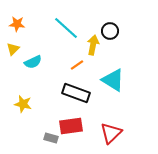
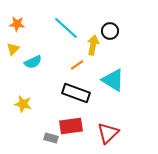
red triangle: moved 3 px left
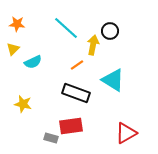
red triangle: moved 18 px right; rotated 15 degrees clockwise
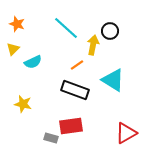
orange star: rotated 14 degrees clockwise
black rectangle: moved 1 px left, 3 px up
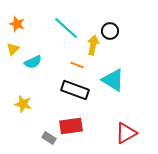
orange line: rotated 56 degrees clockwise
gray rectangle: moved 2 px left; rotated 16 degrees clockwise
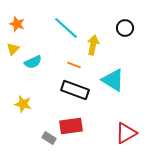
black circle: moved 15 px right, 3 px up
orange line: moved 3 px left
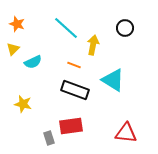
red triangle: rotated 35 degrees clockwise
gray rectangle: rotated 40 degrees clockwise
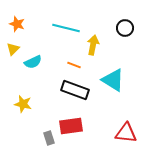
cyan line: rotated 28 degrees counterclockwise
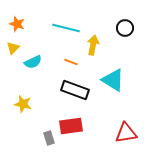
yellow triangle: moved 1 px up
orange line: moved 3 px left, 3 px up
red triangle: rotated 15 degrees counterclockwise
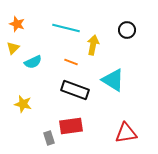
black circle: moved 2 px right, 2 px down
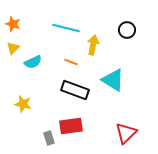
orange star: moved 4 px left
red triangle: rotated 35 degrees counterclockwise
